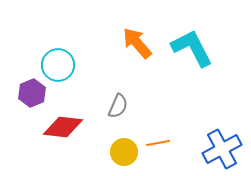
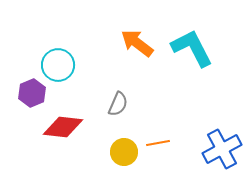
orange arrow: rotated 12 degrees counterclockwise
gray semicircle: moved 2 px up
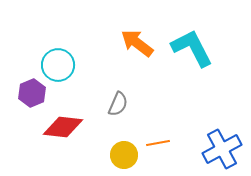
yellow circle: moved 3 px down
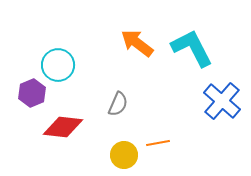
blue cross: moved 48 px up; rotated 21 degrees counterclockwise
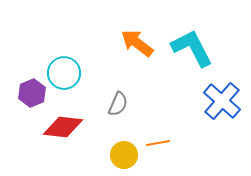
cyan circle: moved 6 px right, 8 px down
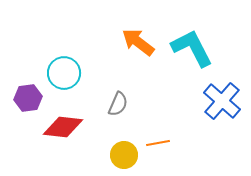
orange arrow: moved 1 px right, 1 px up
purple hexagon: moved 4 px left, 5 px down; rotated 16 degrees clockwise
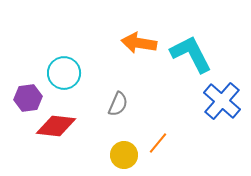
orange arrow: moved 1 px right, 1 px down; rotated 28 degrees counterclockwise
cyan L-shape: moved 1 px left, 6 px down
red diamond: moved 7 px left, 1 px up
orange line: rotated 40 degrees counterclockwise
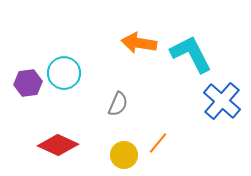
purple hexagon: moved 15 px up
red diamond: moved 2 px right, 19 px down; rotated 18 degrees clockwise
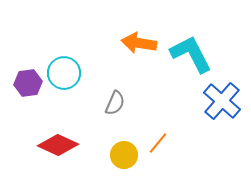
gray semicircle: moved 3 px left, 1 px up
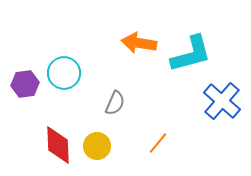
cyan L-shape: rotated 102 degrees clockwise
purple hexagon: moved 3 px left, 1 px down
red diamond: rotated 63 degrees clockwise
yellow circle: moved 27 px left, 9 px up
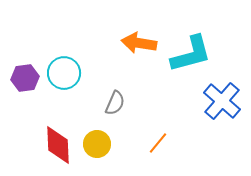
purple hexagon: moved 6 px up
yellow circle: moved 2 px up
